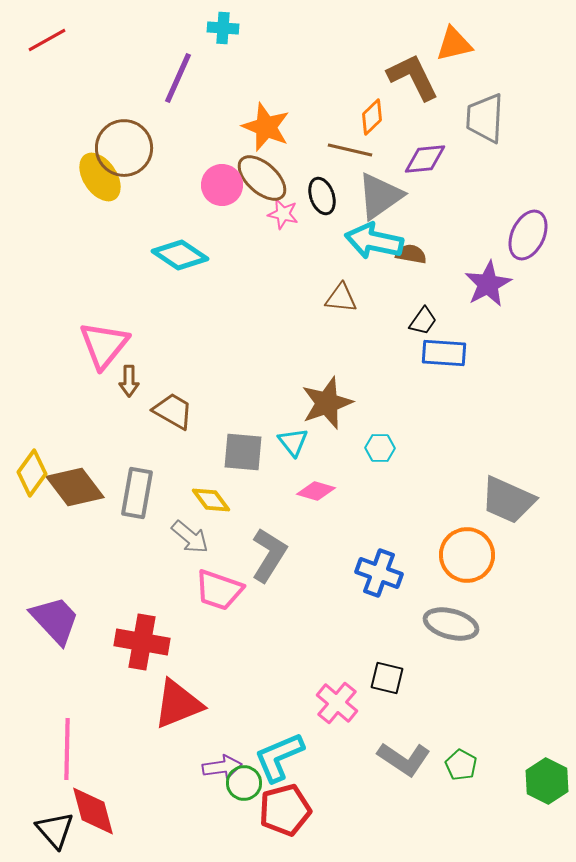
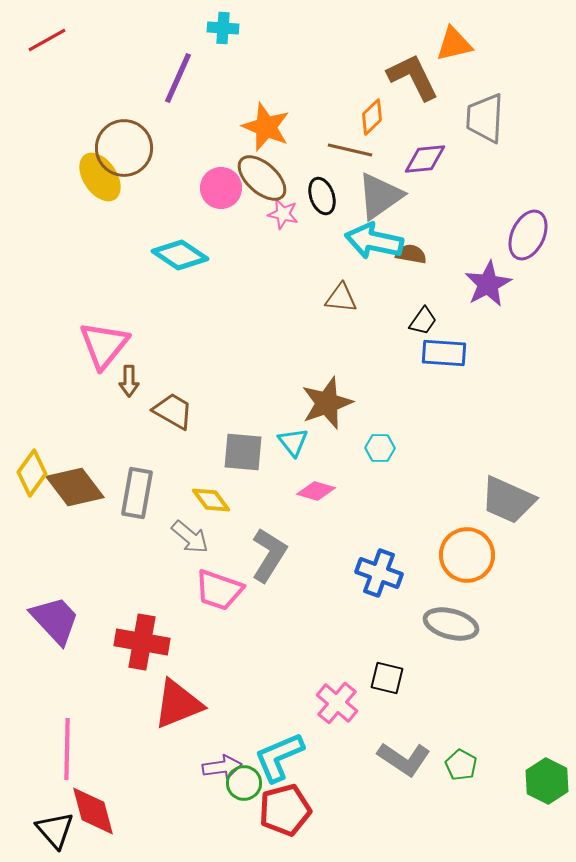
pink circle at (222, 185): moved 1 px left, 3 px down
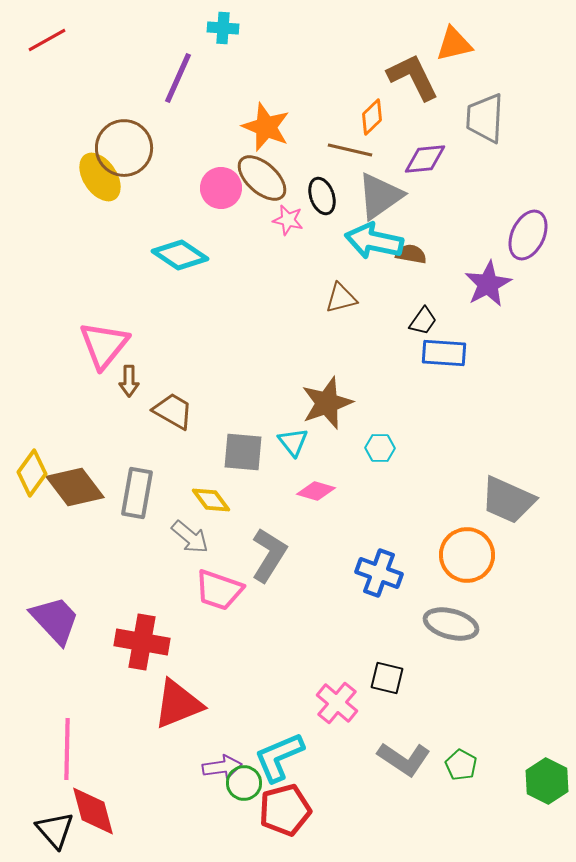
pink star at (283, 214): moved 5 px right, 6 px down
brown triangle at (341, 298): rotated 20 degrees counterclockwise
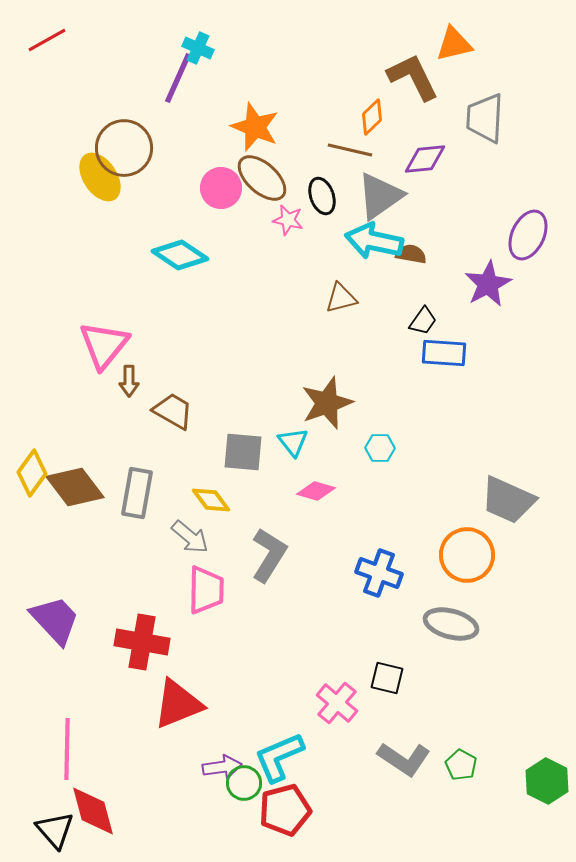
cyan cross at (223, 28): moved 25 px left, 20 px down; rotated 20 degrees clockwise
orange star at (266, 127): moved 11 px left
pink trapezoid at (219, 590): moved 13 px left; rotated 108 degrees counterclockwise
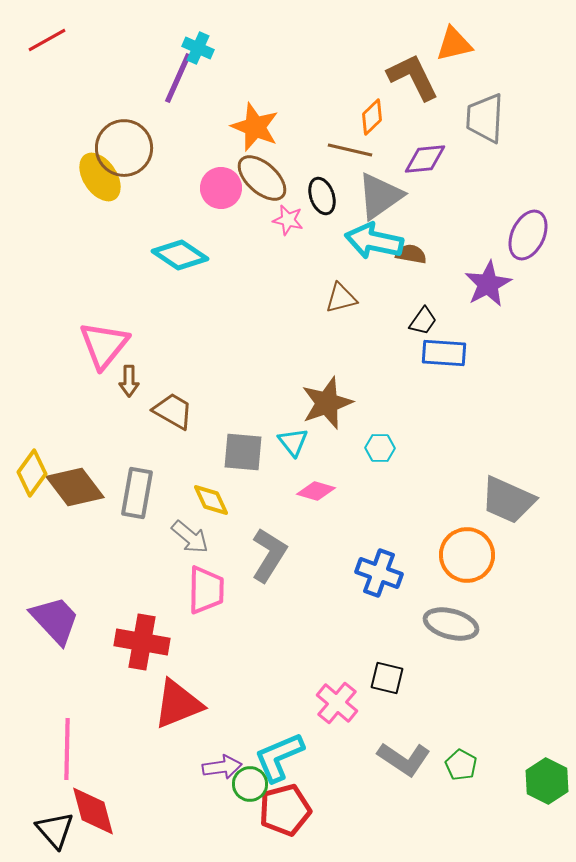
yellow diamond at (211, 500): rotated 12 degrees clockwise
green circle at (244, 783): moved 6 px right, 1 px down
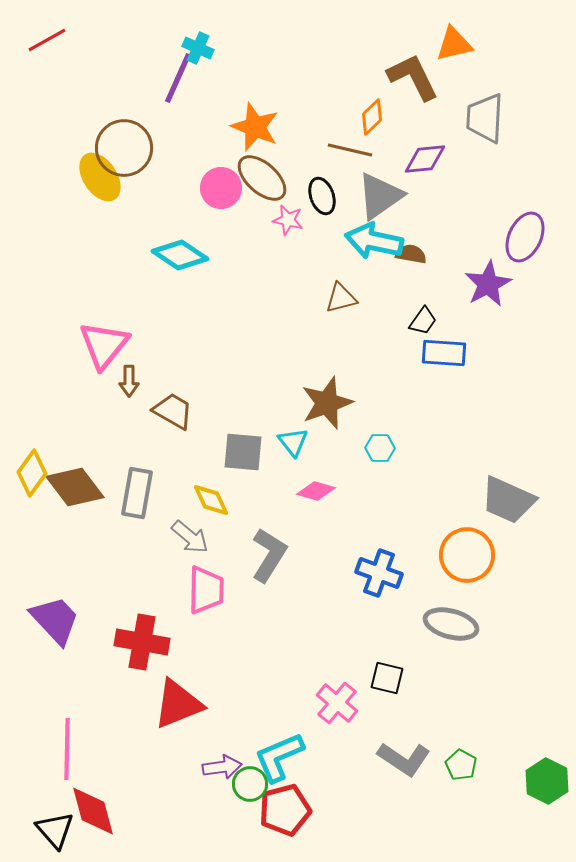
purple ellipse at (528, 235): moved 3 px left, 2 px down
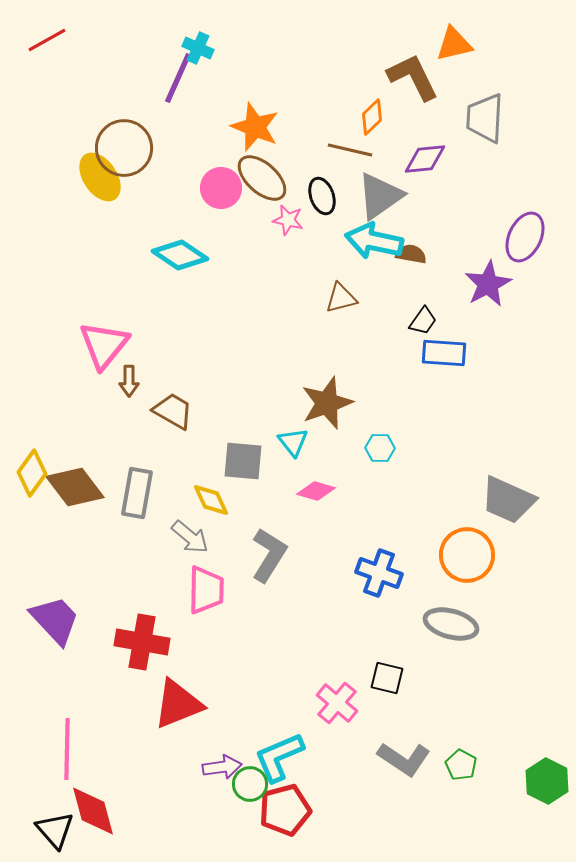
gray square at (243, 452): moved 9 px down
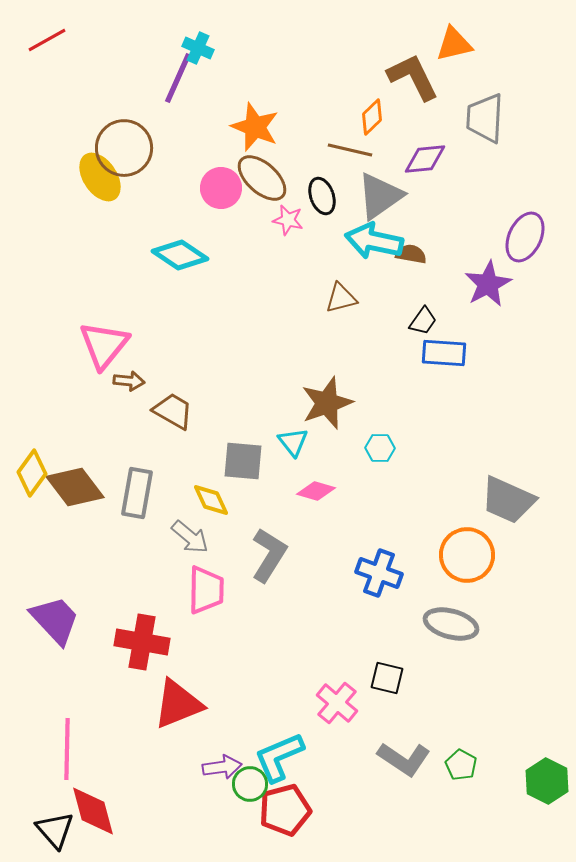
brown arrow at (129, 381): rotated 84 degrees counterclockwise
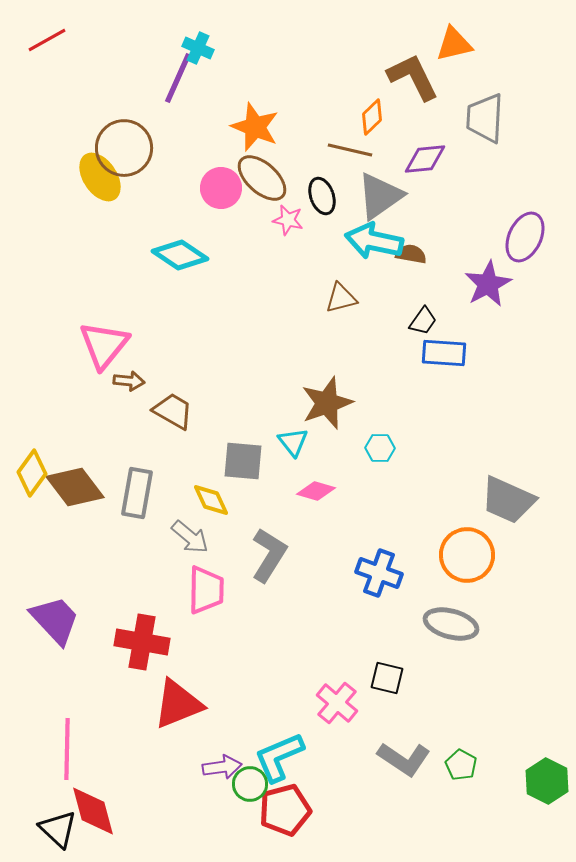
black triangle at (55, 830): moved 3 px right, 1 px up; rotated 6 degrees counterclockwise
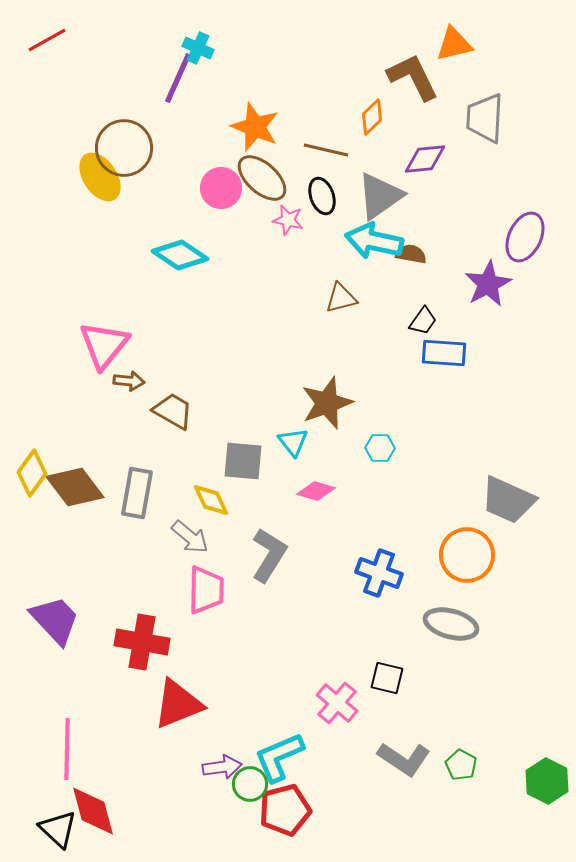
brown line at (350, 150): moved 24 px left
